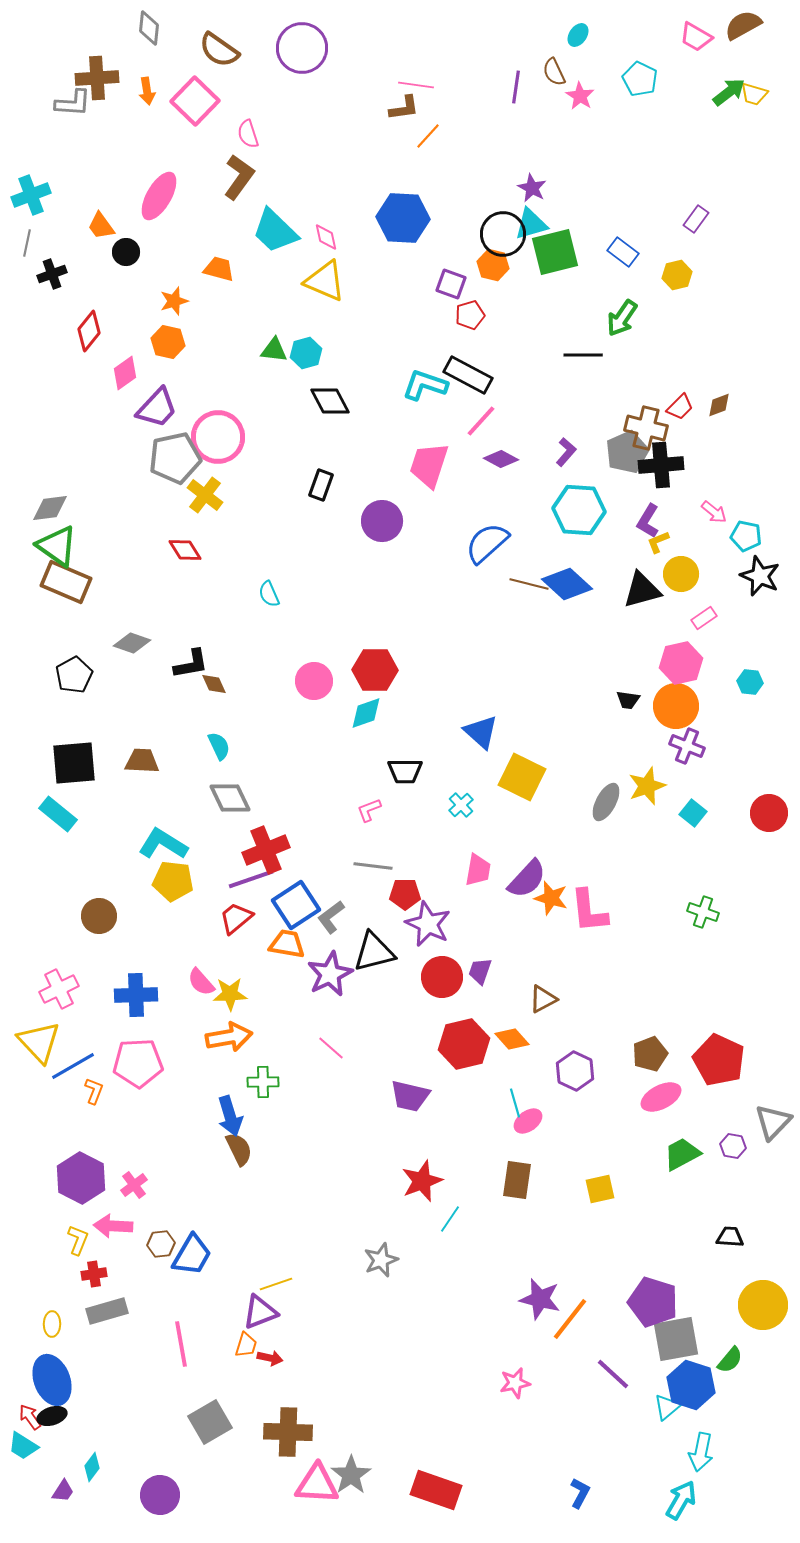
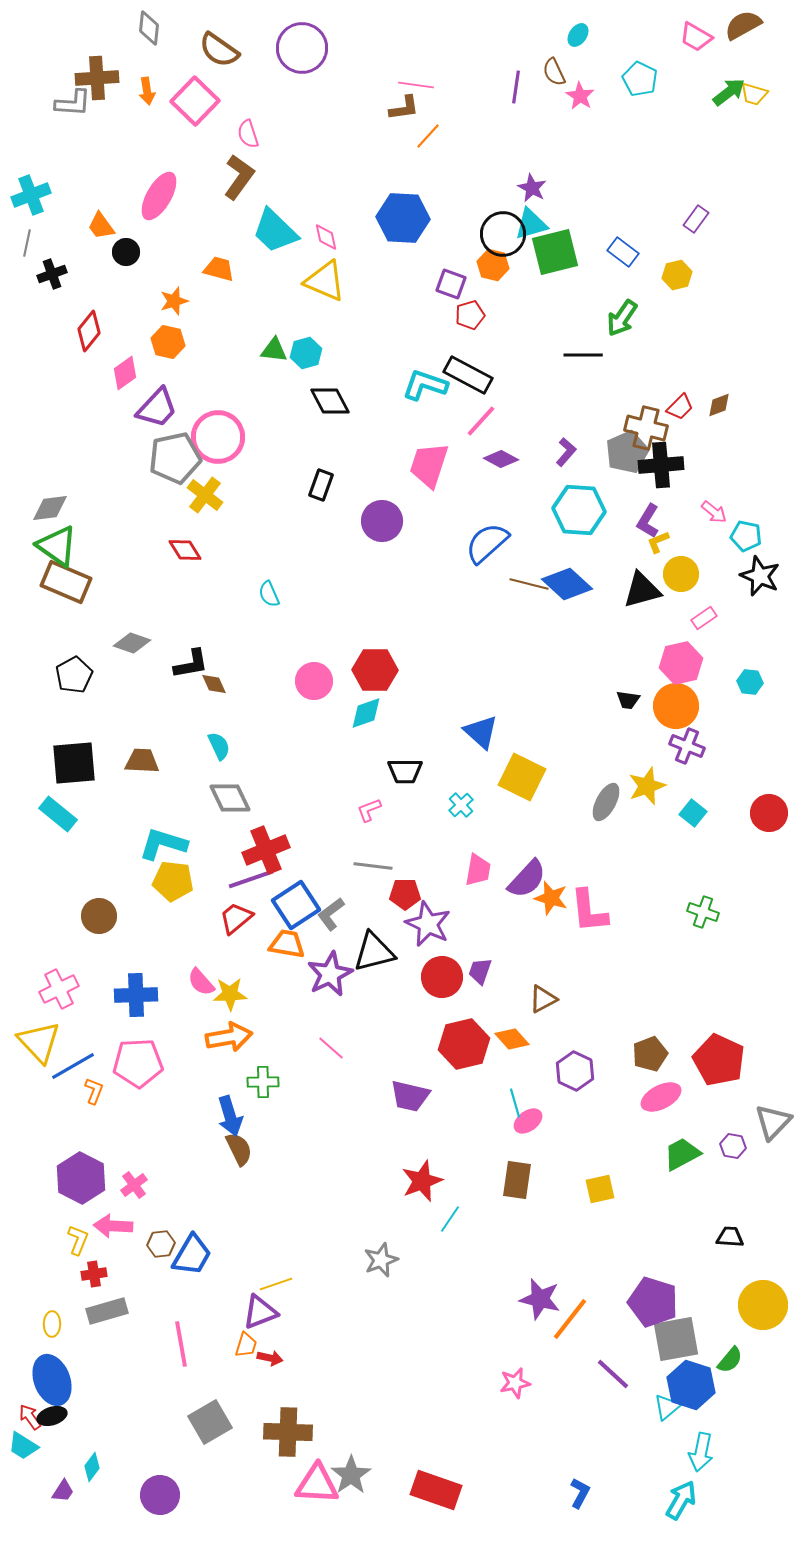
cyan L-shape at (163, 844): rotated 15 degrees counterclockwise
gray L-shape at (331, 917): moved 3 px up
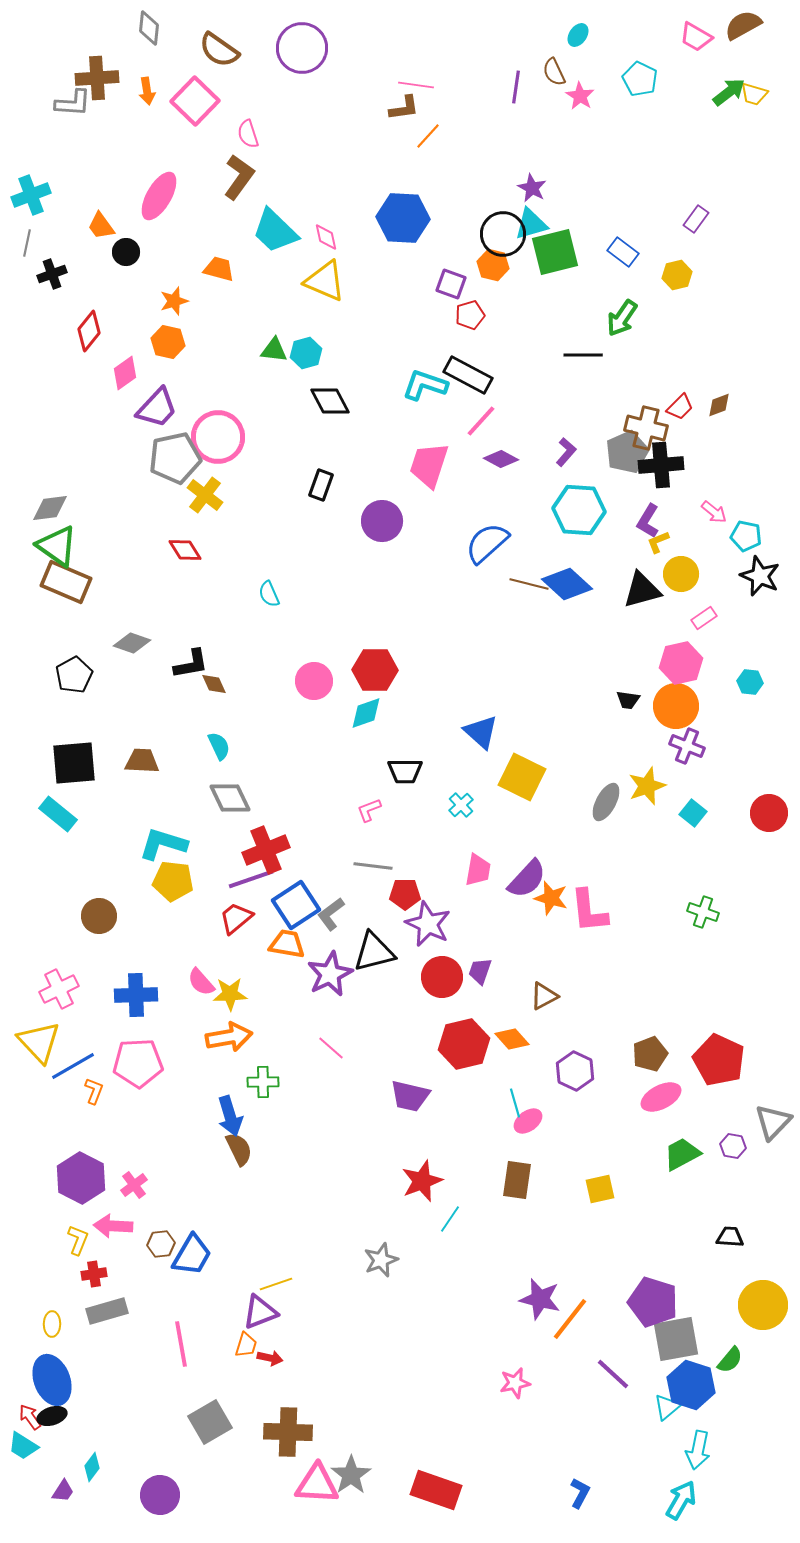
brown triangle at (543, 999): moved 1 px right, 3 px up
cyan arrow at (701, 1452): moved 3 px left, 2 px up
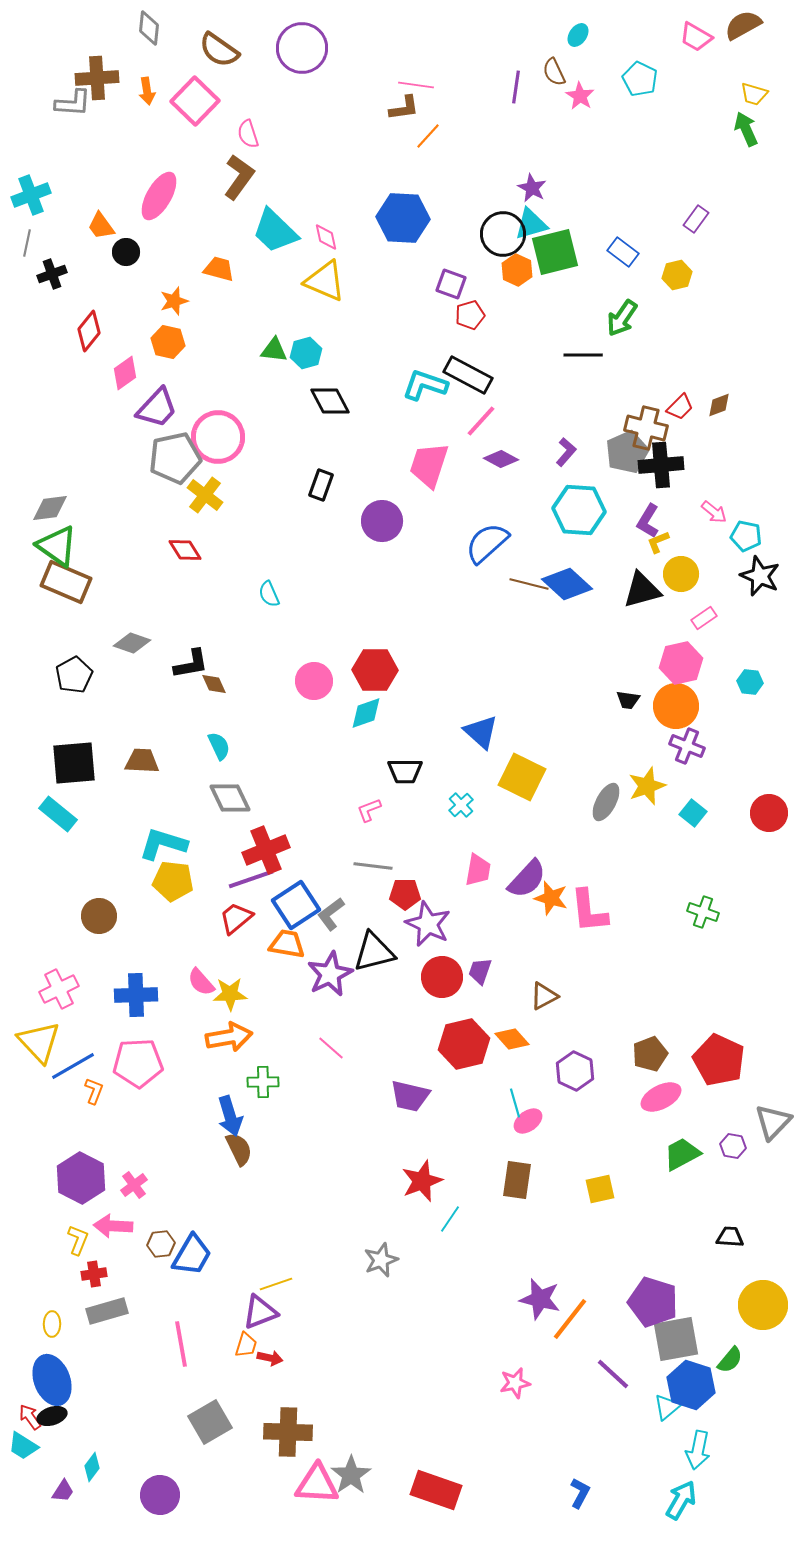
green arrow at (729, 92): moved 17 px right, 37 px down; rotated 76 degrees counterclockwise
orange hexagon at (493, 265): moved 24 px right, 5 px down; rotated 12 degrees clockwise
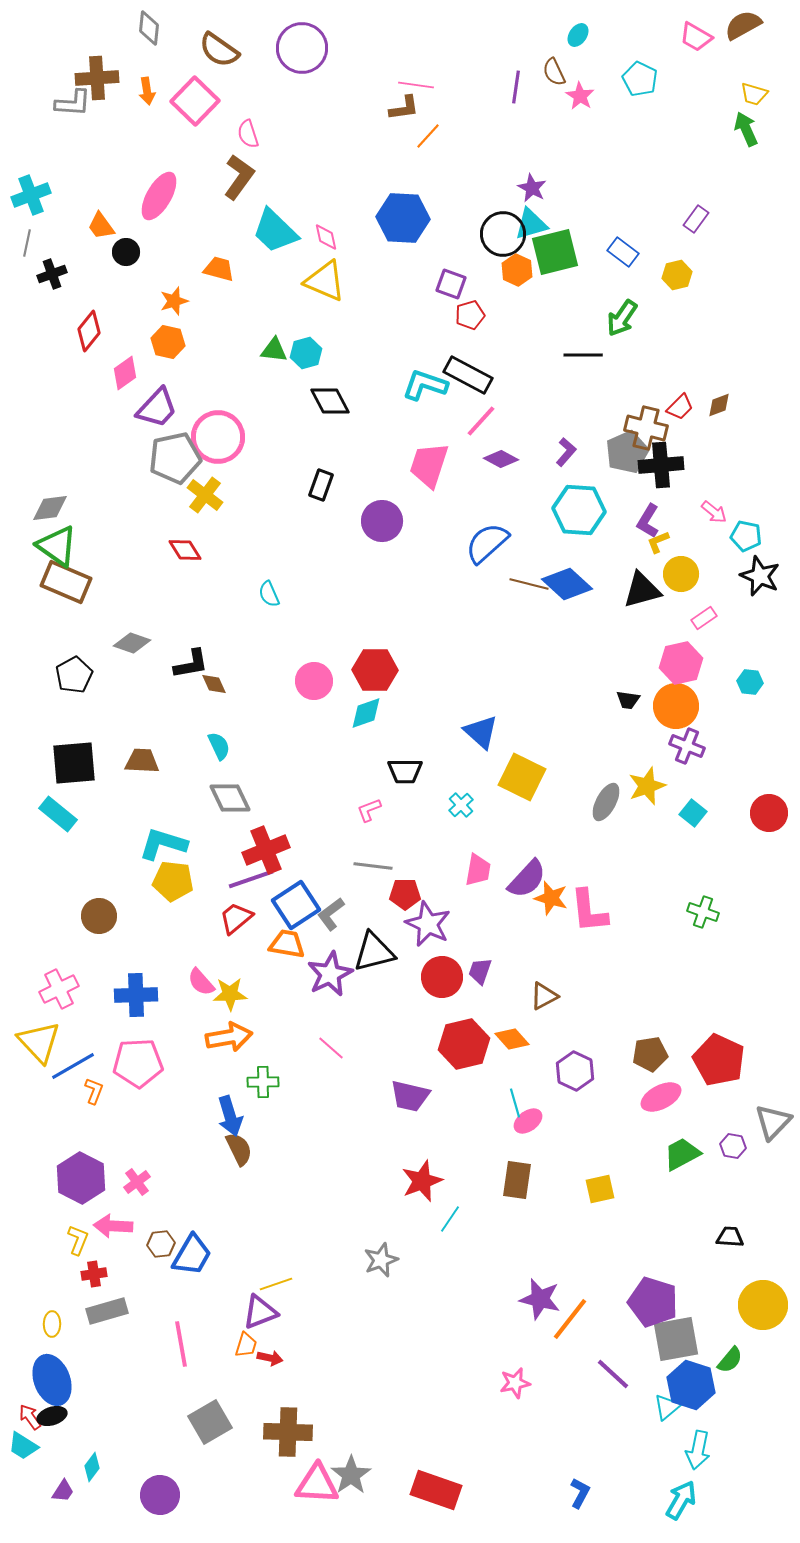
brown pentagon at (650, 1054): rotated 12 degrees clockwise
pink cross at (134, 1185): moved 3 px right, 3 px up
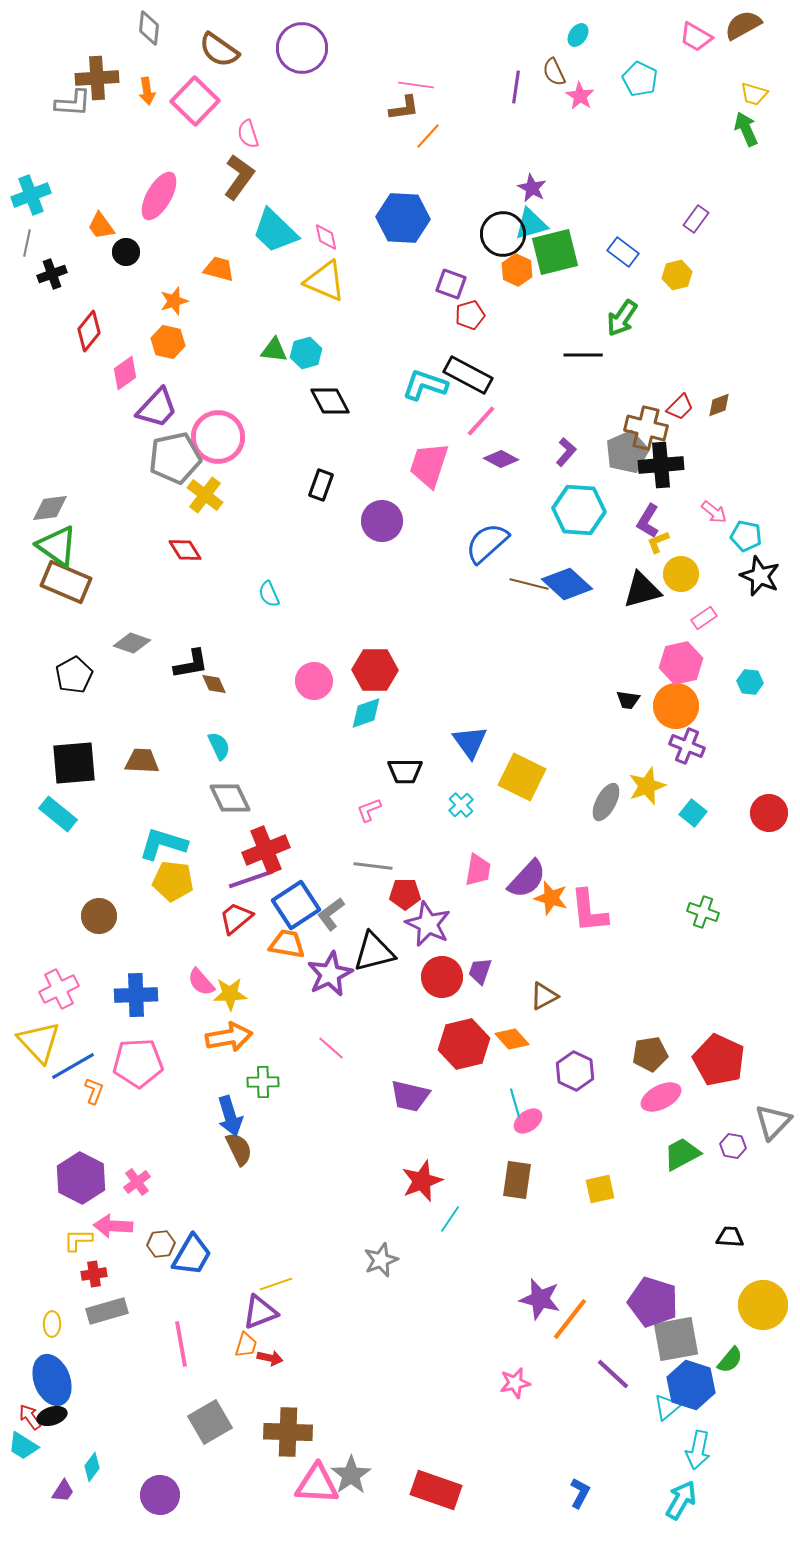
blue triangle at (481, 732): moved 11 px left, 10 px down; rotated 12 degrees clockwise
yellow L-shape at (78, 1240): rotated 112 degrees counterclockwise
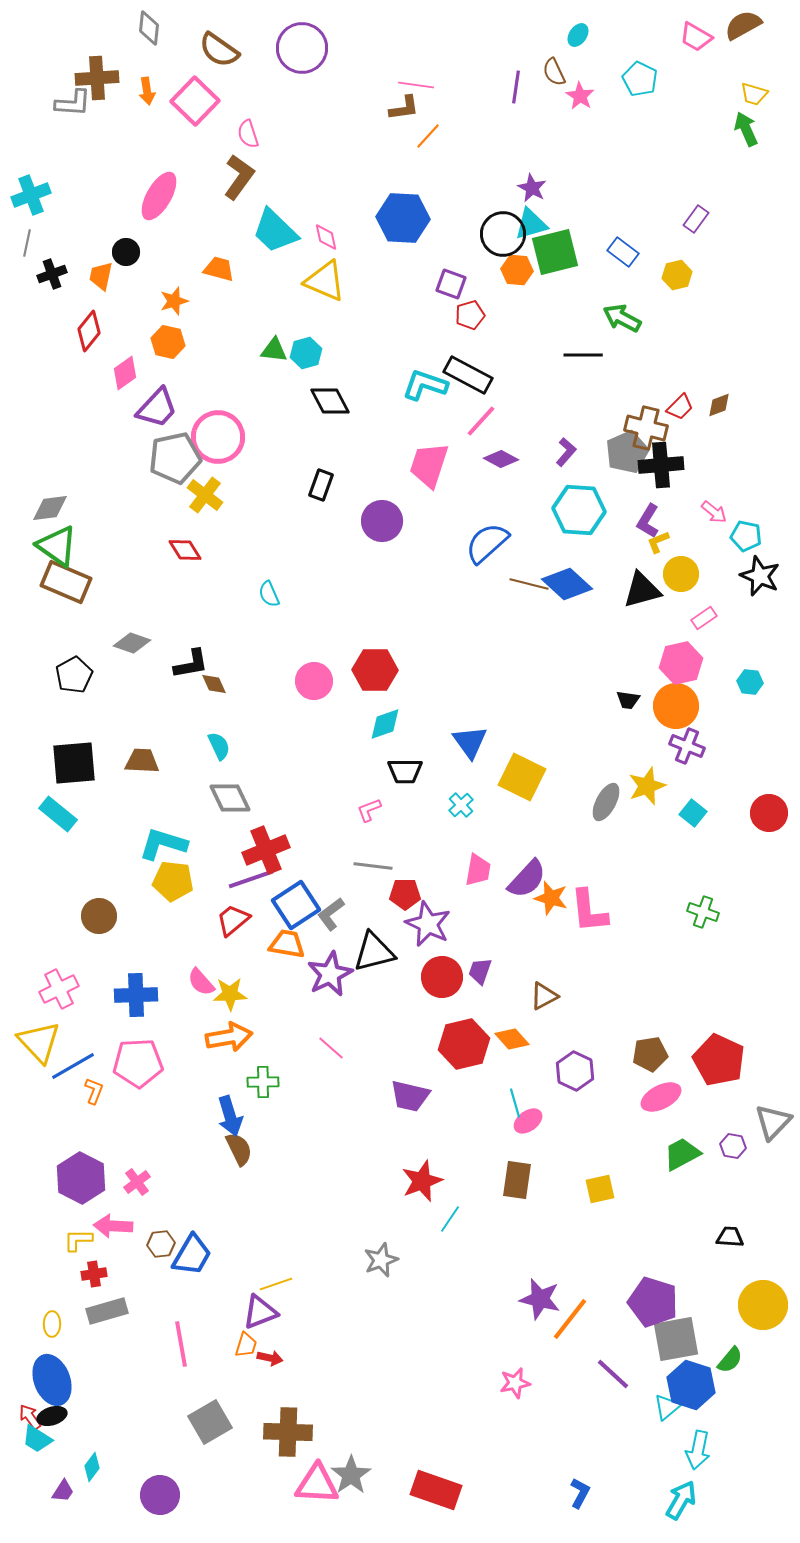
orange trapezoid at (101, 226): moved 50 px down; rotated 48 degrees clockwise
orange hexagon at (517, 270): rotated 20 degrees counterclockwise
green arrow at (622, 318): rotated 84 degrees clockwise
cyan diamond at (366, 713): moved 19 px right, 11 px down
red trapezoid at (236, 918): moved 3 px left, 2 px down
cyan trapezoid at (23, 1446): moved 14 px right, 7 px up
